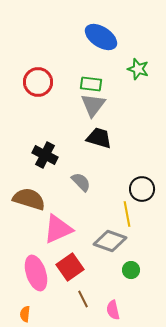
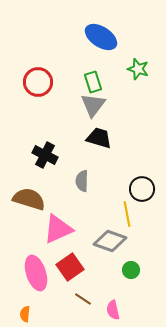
green rectangle: moved 2 px right, 2 px up; rotated 65 degrees clockwise
gray semicircle: moved 1 px right, 1 px up; rotated 135 degrees counterclockwise
brown line: rotated 30 degrees counterclockwise
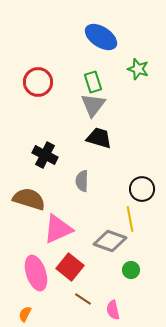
yellow line: moved 3 px right, 5 px down
red square: rotated 16 degrees counterclockwise
orange semicircle: rotated 21 degrees clockwise
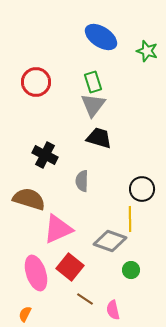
green star: moved 9 px right, 18 px up
red circle: moved 2 px left
yellow line: rotated 10 degrees clockwise
brown line: moved 2 px right
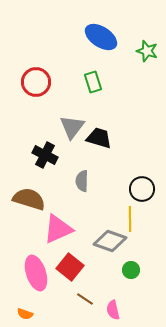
gray triangle: moved 21 px left, 22 px down
orange semicircle: rotated 98 degrees counterclockwise
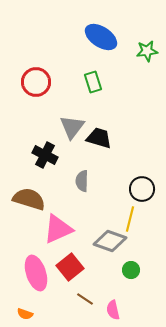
green star: rotated 25 degrees counterclockwise
yellow line: rotated 15 degrees clockwise
red square: rotated 12 degrees clockwise
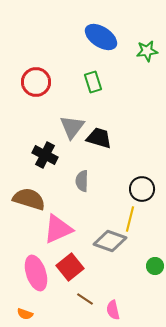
green circle: moved 24 px right, 4 px up
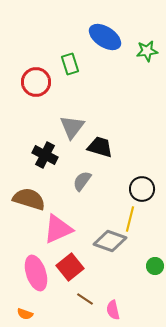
blue ellipse: moved 4 px right
green rectangle: moved 23 px left, 18 px up
black trapezoid: moved 1 px right, 9 px down
gray semicircle: rotated 35 degrees clockwise
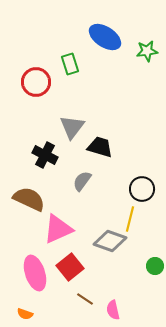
brown semicircle: rotated 8 degrees clockwise
pink ellipse: moved 1 px left
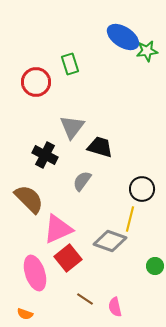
blue ellipse: moved 18 px right
brown semicircle: rotated 20 degrees clockwise
red square: moved 2 px left, 9 px up
pink semicircle: moved 2 px right, 3 px up
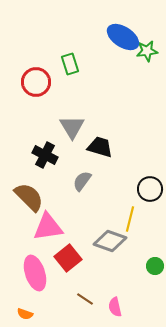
gray triangle: rotated 8 degrees counterclockwise
black circle: moved 8 px right
brown semicircle: moved 2 px up
pink triangle: moved 10 px left, 2 px up; rotated 16 degrees clockwise
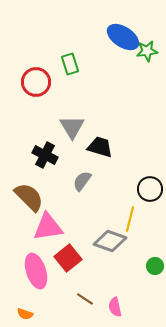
pink ellipse: moved 1 px right, 2 px up
